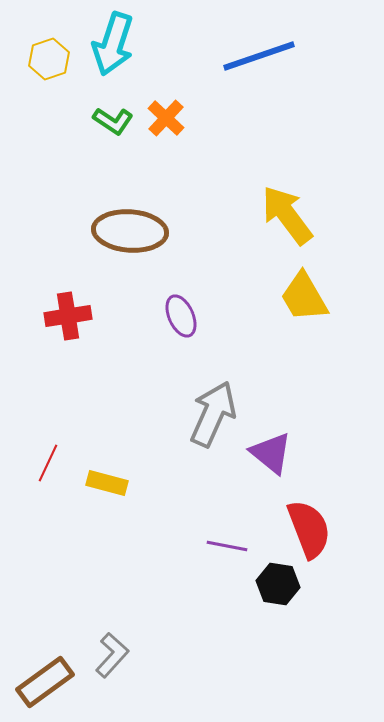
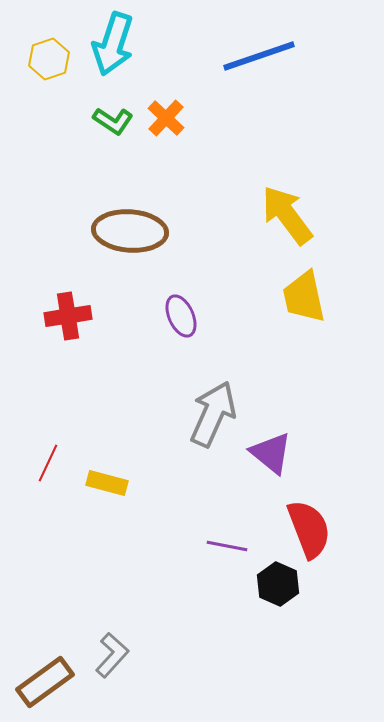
yellow trapezoid: rotated 18 degrees clockwise
black hexagon: rotated 15 degrees clockwise
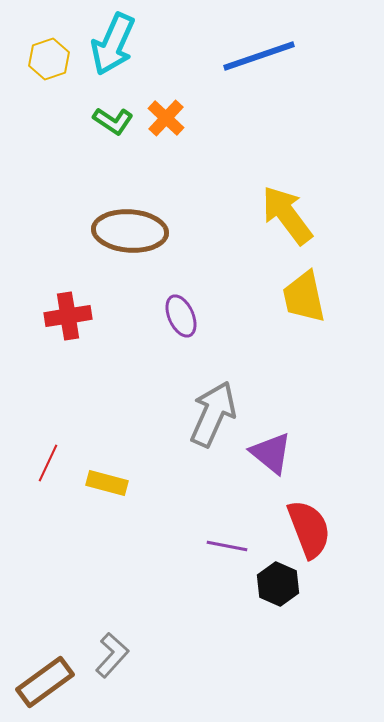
cyan arrow: rotated 6 degrees clockwise
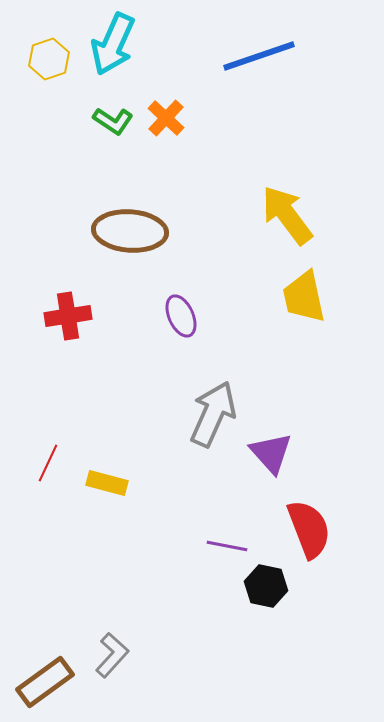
purple triangle: rotated 9 degrees clockwise
black hexagon: moved 12 px left, 2 px down; rotated 12 degrees counterclockwise
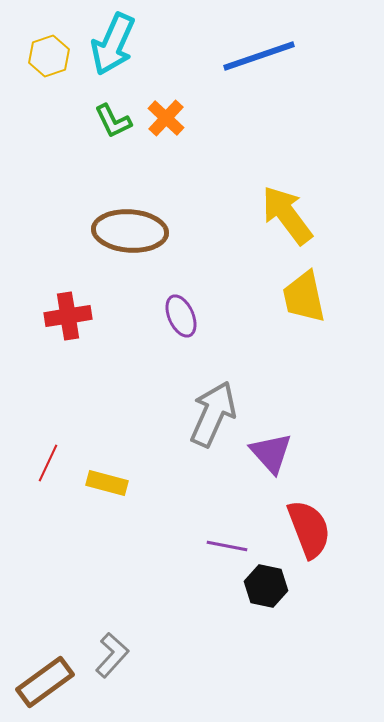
yellow hexagon: moved 3 px up
green L-shape: rotated 30 degrees clockwise
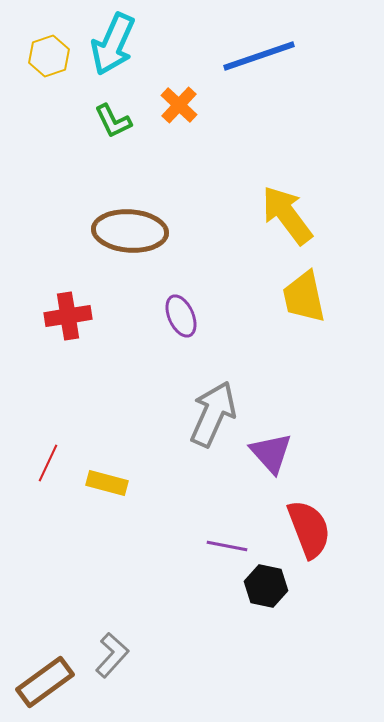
orange cross: moved 13 px right, 13 px up
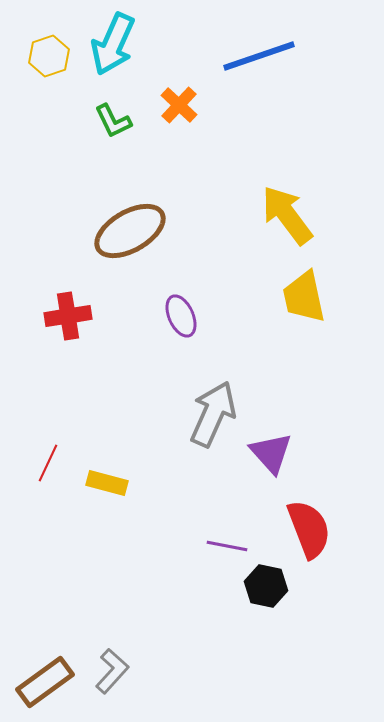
brown ellipse: rotated 34 degrees counterclockwise
gray L-shape: moved 16 px down
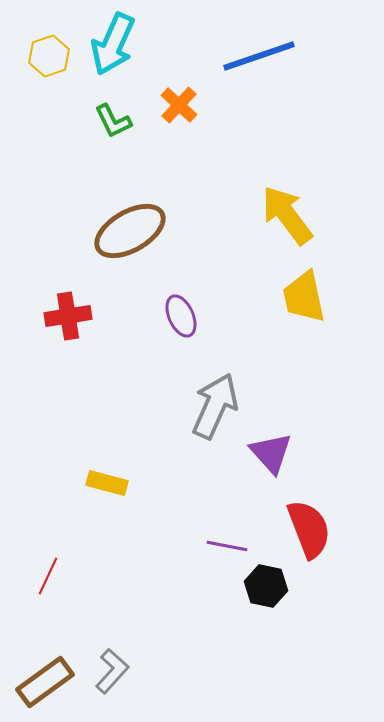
gray arrow: moved 2 px right, 8 px up
red line: moved 113 px down
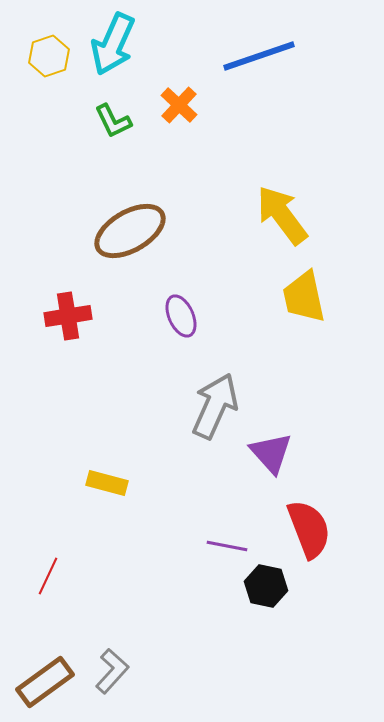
yellow arrow: moved 5 px left
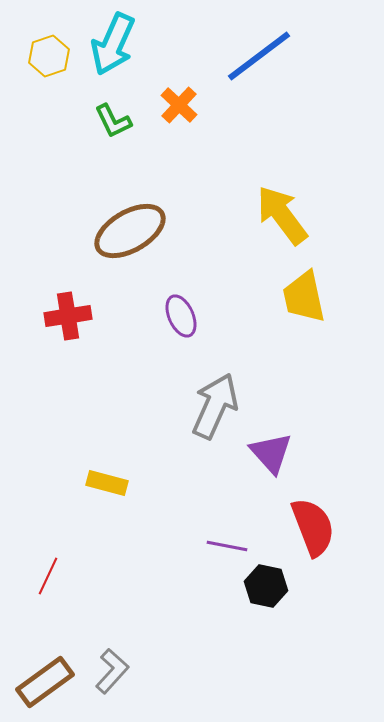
blue line: rotated 18 degrees counterclockwise
red semicircle: moved 4 px right, 2 px up
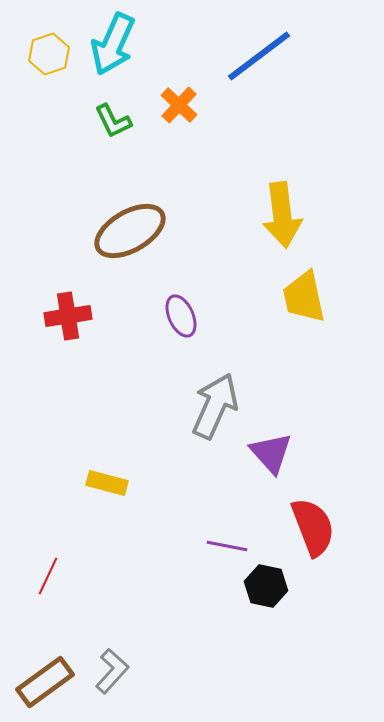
yellow hexagon: moved 2 px up
yellow arrow: rotated 150 degrees counterclockwise
